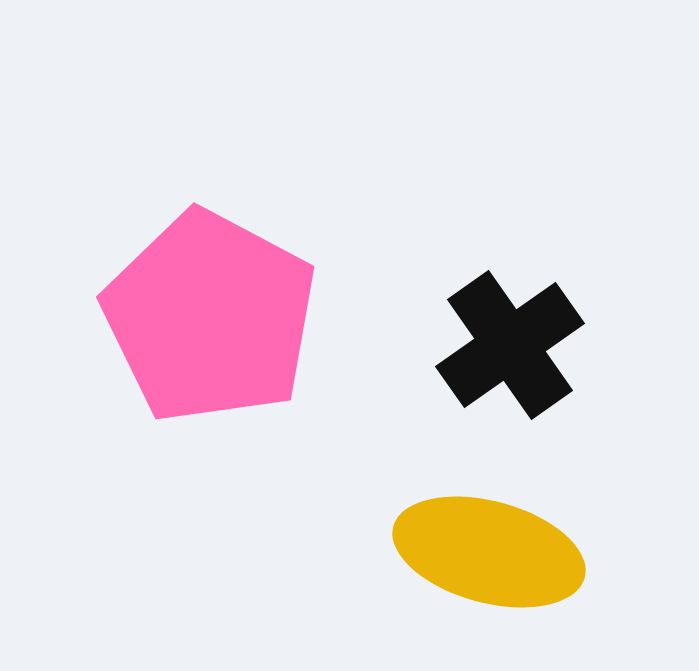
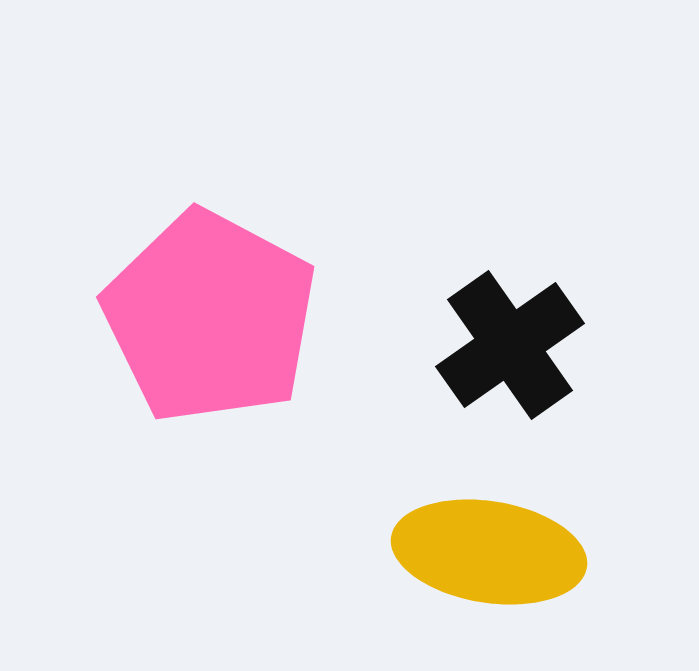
yellow ellipse: rotated 6 degrees counterclockwise
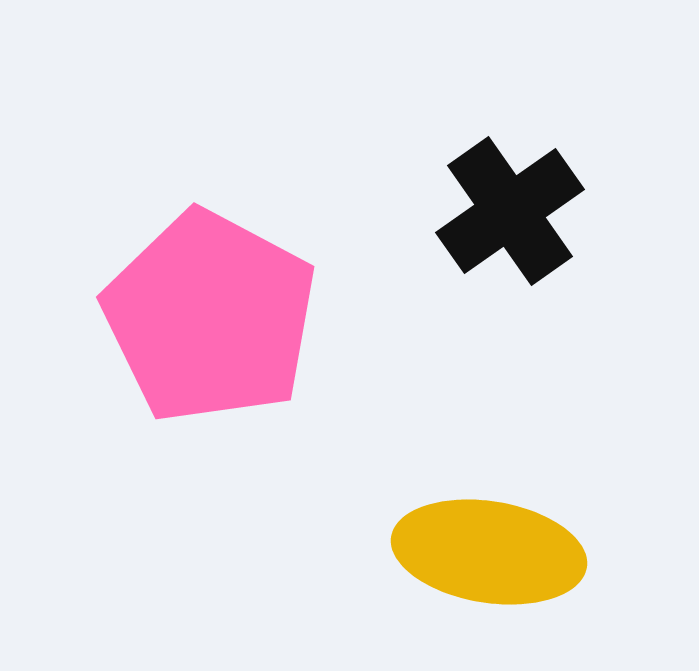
black cross: moved 134 px up
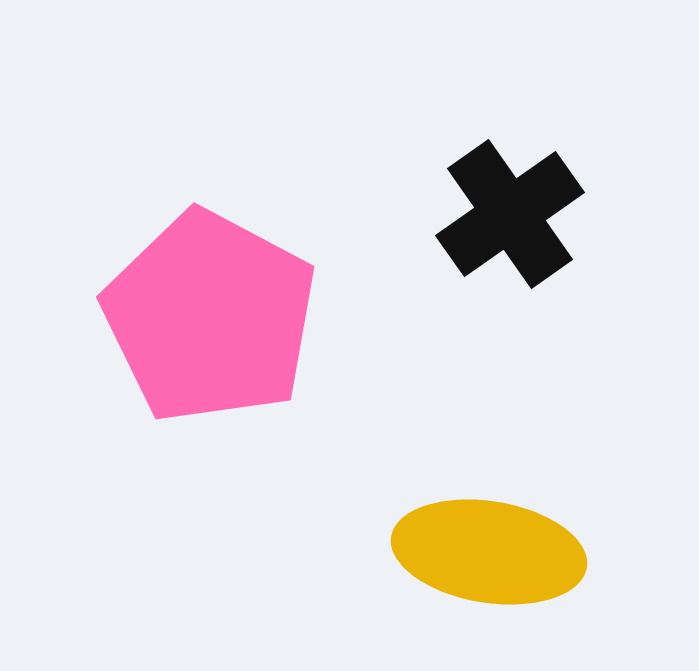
black cross: moved 3 px down
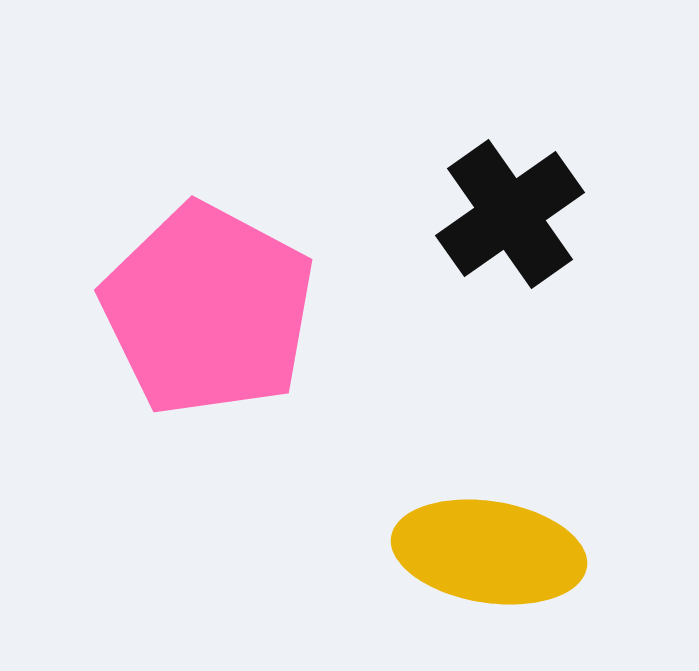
pink pentagon: moved 2 px left, 7 px up
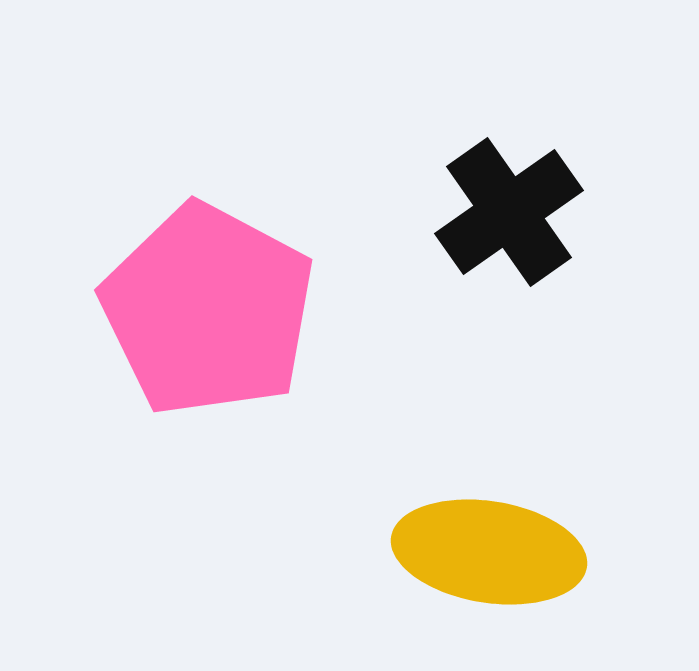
black cross: moved 1 px left, 2 px up
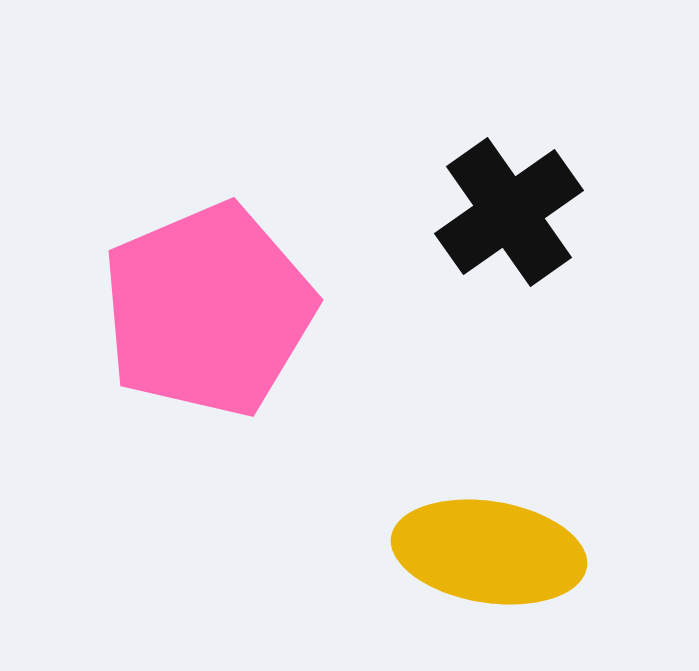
pink pentagon: rotated 21 degrees clockwise
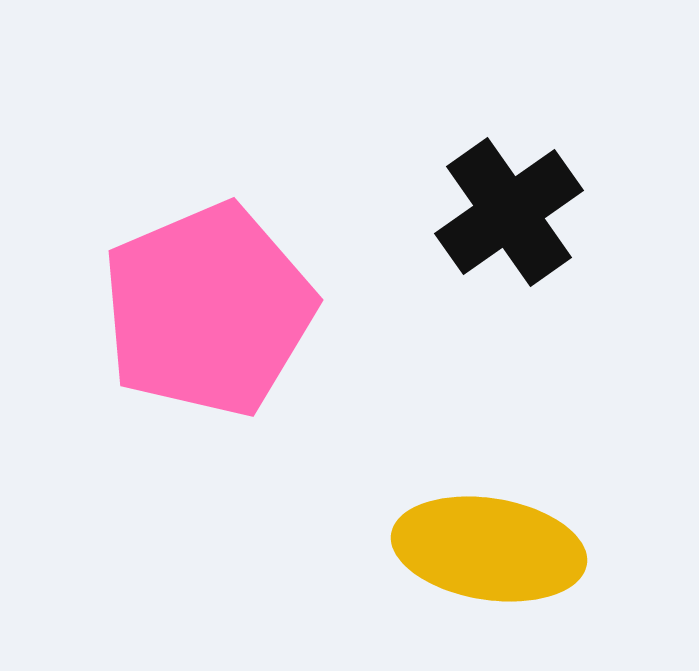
yellow ellipse: moved 3 px up
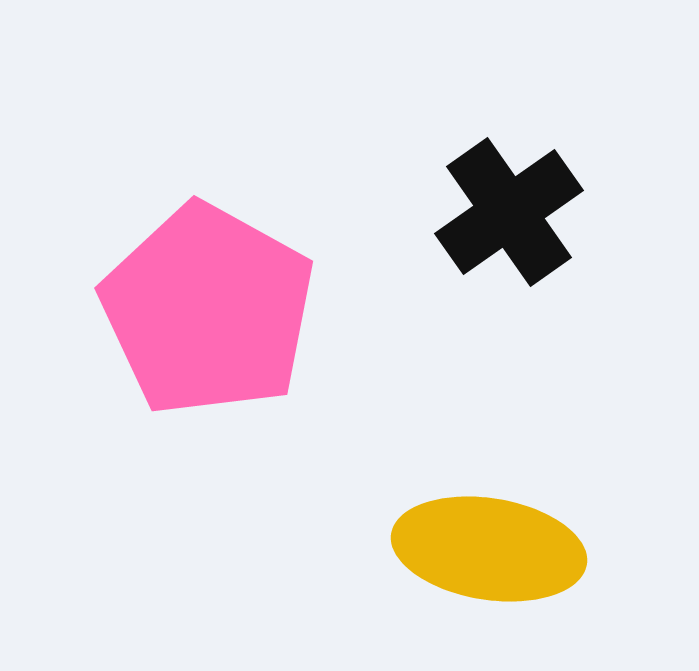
pink pentagon: rotated 20 degrees counterclockwise
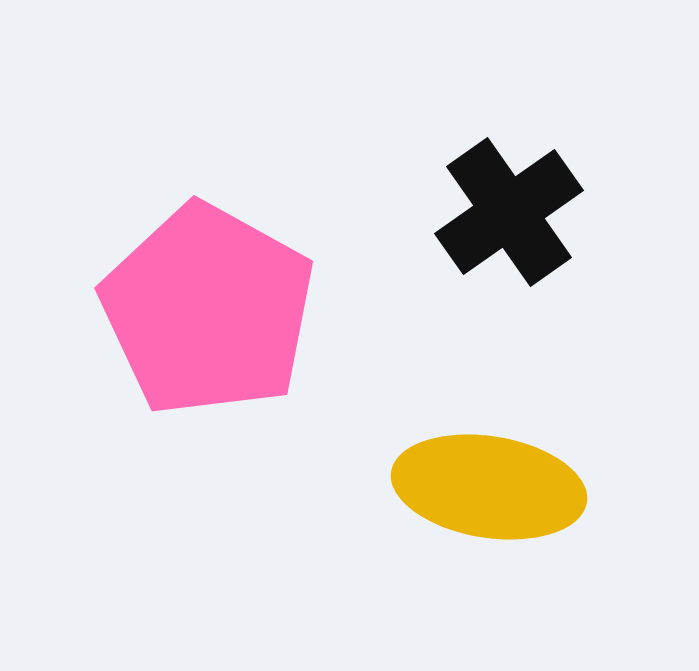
yellow ellipse: moved 62 px up
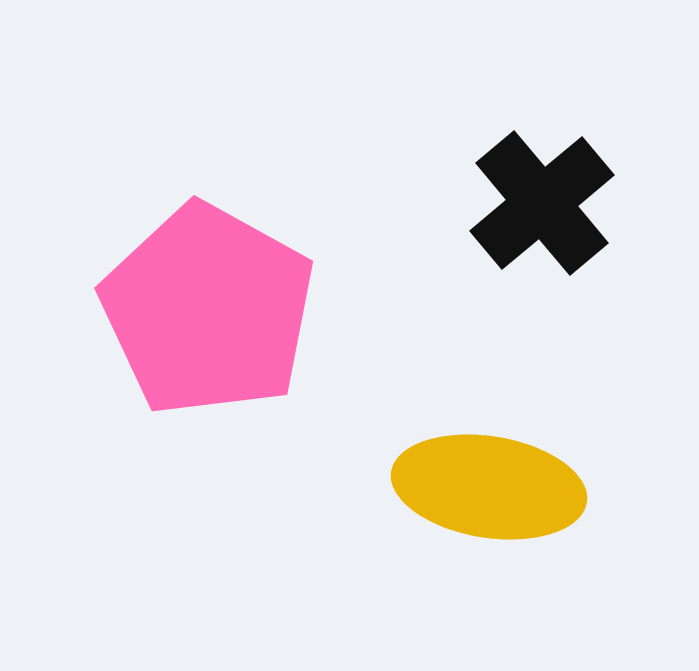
black cross: moved 33 px right, 9 px up; rotated 5 degrees counterclockwise
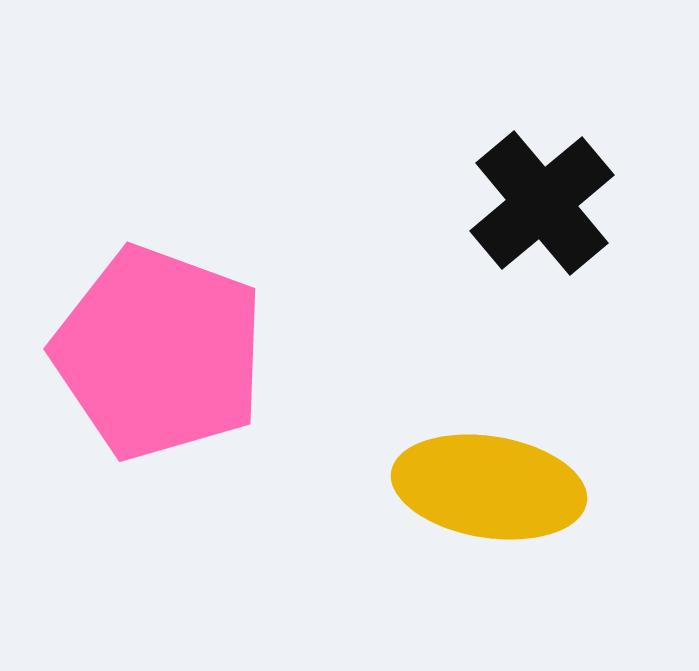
pink pentagon: moved 49 px left, 43 px down; rotated 9 degrees counterclockwise
